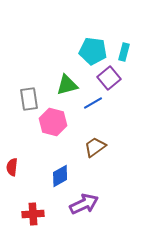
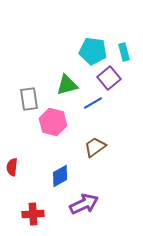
cyan rectangle: rotated 30 degrees counterclockwise
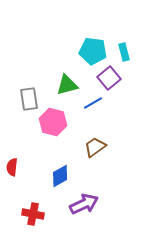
red cross: rotated 15 degrees clockwise
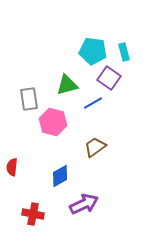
purple square: rotated 15 degrees counterclockwise
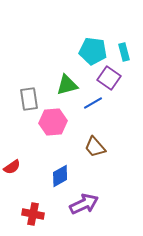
pink hexagon: rotated 20 degrees counterclockwise
brown trapezoid: rotated 95 degrees counterclockwise
red semicircle: rotated 132 degrees counterclockwise
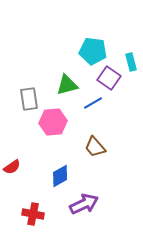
cyan rectangle: moved 7 px right, 10 px down
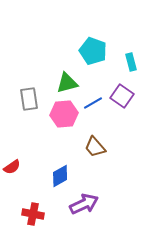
cyan pentagon: rotated 12 degrees clockwise
purple square: moved 13 px right, 18 px down
green triangle: moved 2 px up
pink hexagon: moved 11 px right, 8 px up
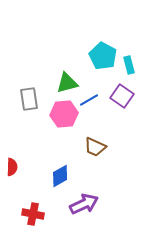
cyan pentagon: moved 10 px right, 5 px down; rotated 8 degrees clockwise
cyan rectangle: moved 2 px left, 3 px down
blue line: moved 4 px left, 3 px up
brown trapezoid: rotated 25 degrees counterclockwise
red semicircle: rotated 54 degrees counterclockwise
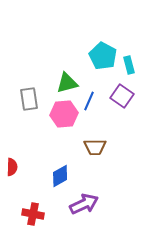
blue line: moved 1 px down; rotated 36 degrees counterclockwise
brown trapezoid: rotated 25 degrees counterclockwise
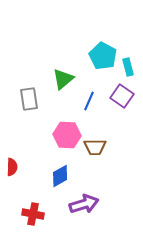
cyan rectangle: moved 1 px left, 2 px down
green triangle: moved 4 px left, 4 px up; rotated 25 degrees counterclockwise
pink hexagon: moved 3 px right, 21 px down; rotated 8 degrees clockwise
purple arrow: rotated 8 degrees clockwise
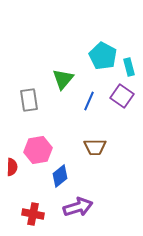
cyan rectangle: moved 1 px right
green triangle: rotated 10 degrees counterclockwise
gray rectangle: moved 1 px down
pink hexagon: moved 29 px left, 15 px down; rotated 12 degrees counterclockwise
blue diamond: rotated 10 degrees counterclockwise
purple arrow: moved 6 px left, 3 px down
